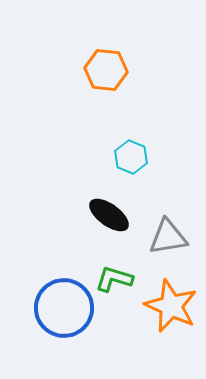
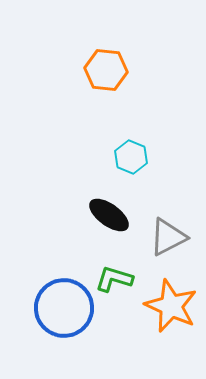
gray triangle: rotated 18 degrees counterclockwise
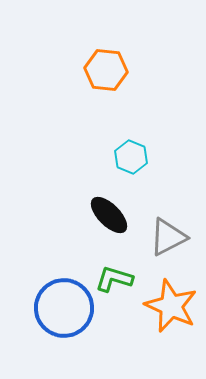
black ellipse: rotated 9 degrees clockwise
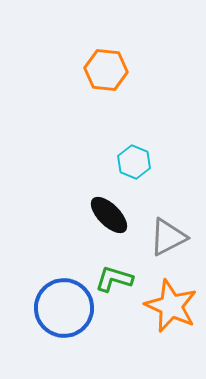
cyan hexagon: moved 3 px right, 5 px down
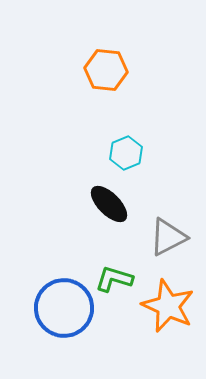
cyan hexagon: moved 8 px left, 9 px up; rotated 16 degrees clockwise
black ellipse: moved 11 px up
orange star: moved 3 px left
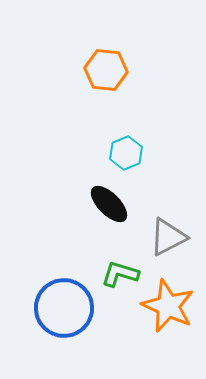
green L-shape: moved 6 px right, 5 px up
